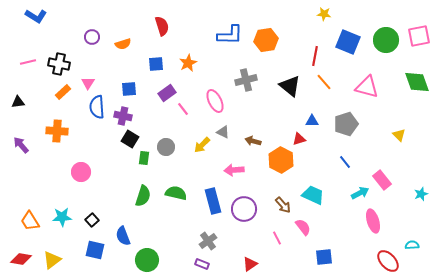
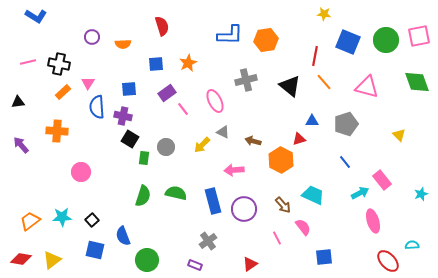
orange semicircle at (123, 44): rotated 14 degrees clockwise
orange trapezoid at (30, 221): rotated 85 degrees clockwise
purple rectangle at (202, 264): moved 7 px left, 1 px down
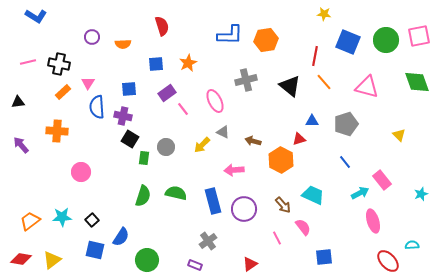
blue semicircle at (123, 236): moved 2 px left, 1 px down; rotated 126 degrees counterclockwise
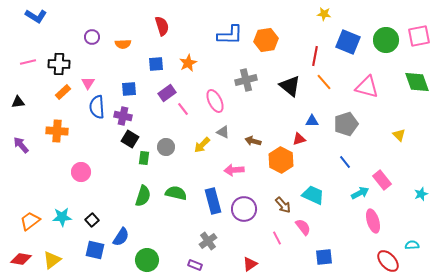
black cross at (59, 64): rotated 10 degrees counterclockwise
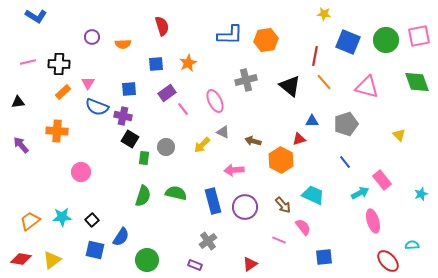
blue semicircle at (97, 107): rotated 65 degrees counterclockwise
purple circle at (244, 209): moved 1 px right, 2 px up
pink line at (277, 238): moved 2 px right, 2 px down; rotated 40 degrees counterclockwise
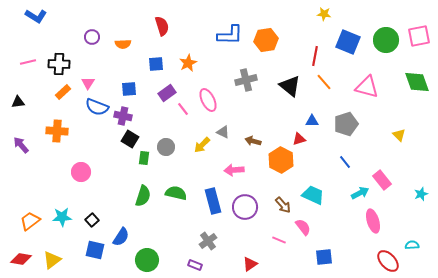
pink ellipse at (215, 101): moved 7 px left, 1 px up
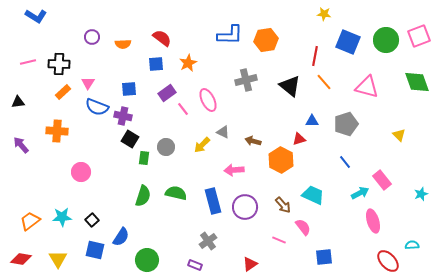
red semicircle at (162, 26): moved 12 px down; rotated 36 degrees counterclockwise
pink square at (419, 36): rotated 10 degrees counterclockwise
yellow triangle at (52, 260): moved 6 px right, 1 px up; rotated 24 degrees counterclockwise
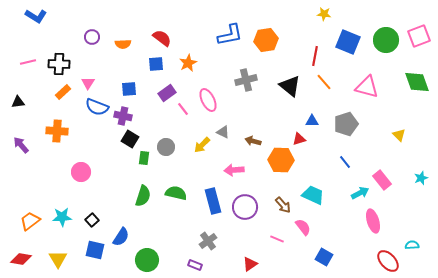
blue L-shape at (230, 35): rotated 12 degrees counterclockwise
orange hexagon at (281, 160): rotated 25 degrees counterclockwise
cyan star at (421, 194): moved 16 px up
pink line at (279, 240): moved 2 px left, 1 px up
blue square at (324, 257): rotated 36 degrees clockwise
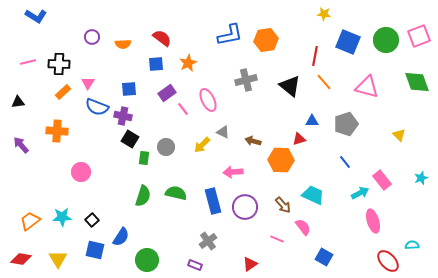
pink arrow at (234, 170): moved 1 px left, 2 px down
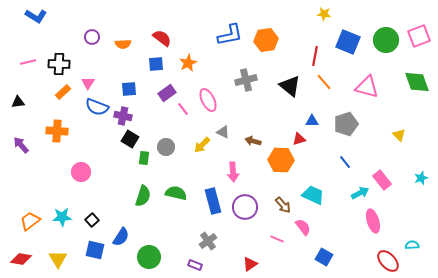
pink arrow at (233, 172): rotated 90 degrees counterclockwise
green circle at (147, 260): moved 2 px right, 3 px up
